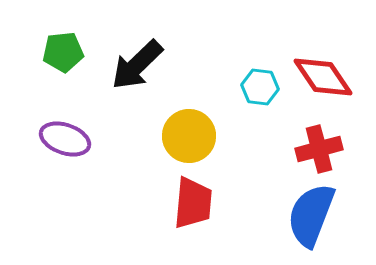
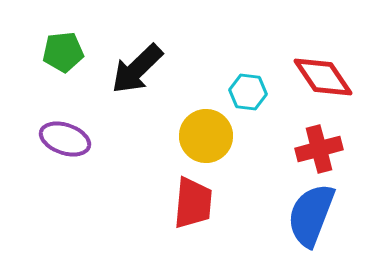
black arrow: moved 4 px down
cyan hexagon: moved 12 px left, 5 px down
yellow circle: moved 17 px right
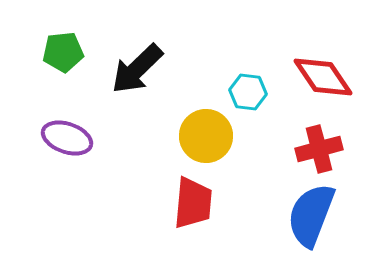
purple ellipse: moved 2 px right, 1 px up
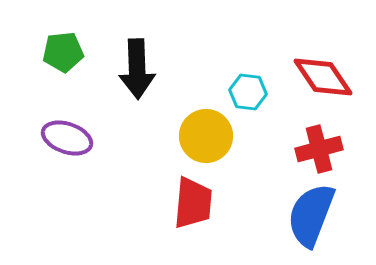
black arrow: rotated 48 degrees counterclockwise
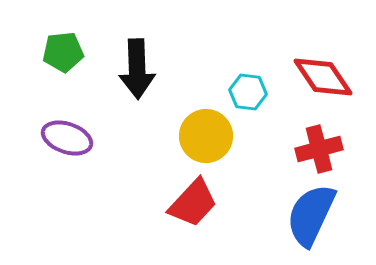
red trapezoid: rotated 38 degrees clockwise
blue semicircle: rotated 4 degrees clockwise
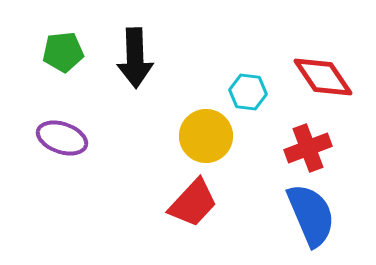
black arrow: moved 2 px left, 11 px up
purple ellipse: moved 5 px left
red cross: moved 11 px left, 1 px up; rotated 6 degrees counterclockwise
blue semicircle: rotated 132 degrees clockwise
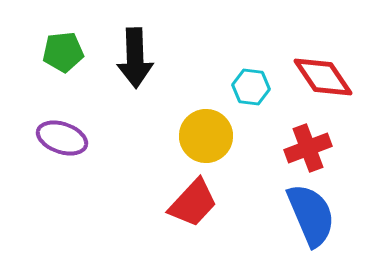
cyan hexagon: moved 3 px right, 5 px up
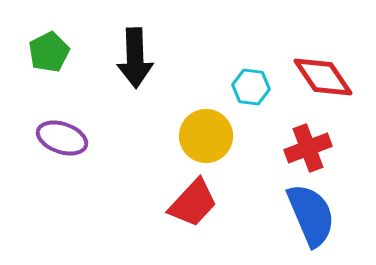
green pentagon: moved 14 px left; rotated 21 degrees counterclockwise
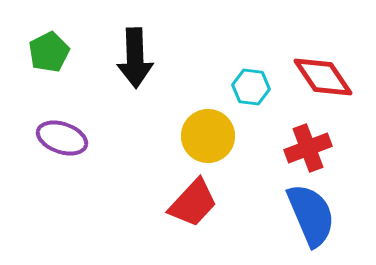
yellow circle: moved 2 px right
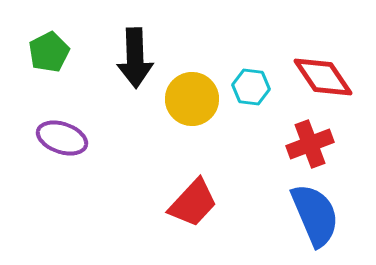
yellow circle: moved 16 px left, 37 px up
red cross: moved 2 px right, 4 px up
blue semicircle: moved 4 px right
